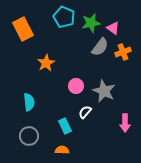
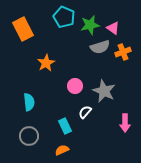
green star: moved 1 px left, 2 px down
gray semicircle: rotated 36 degrees clockwise
pink circle: moved 1 px left
orange semicircle: rotated 24 degrees counterclockwise
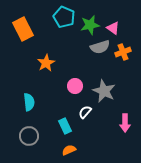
orange semicircle: moved 7 px right
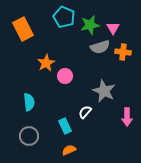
pink triangle: rotated 24 degrees clockwise
orange cross: rotated 28 degrees clockwise
pink circle: moved 10 px left, 10 px up
pink arrow: moved 2 px right, 6 px up
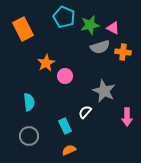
pink triangle: rotated 32 degrees counterclockwise
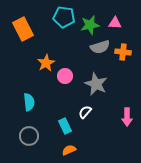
cyan pentagon: rotated 15 degrees counterclockwise
pink triangle: moved 2 px right, 5 px up; rotated 24 degrees counterclockwise
gray star: moved 8 px left, 7 px up
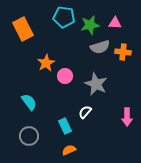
cyan semicircle: rotated 30 degrees counterclockwise
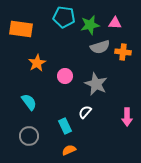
orange rectangle: moved 2 px left; rotated 55 degrees counterclockwise
orange star: moved 9 px left
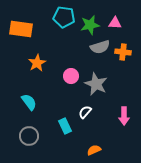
pink circle: moved 6 px right
pink arrow: moved 3 px left, 1 px up
orange semicircle: moved 25 px right
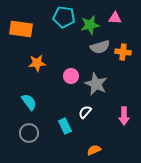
pink triangle: moved 5 px up
orange star: rotated 24 degrees clockwise
gray circle: moved 3 px up
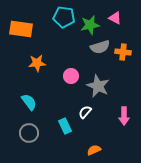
pink triangle: rotated 24 degrees clockwise
gray star: moved 2 px right, 2 px down
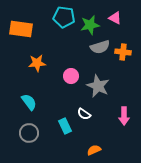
white semicircle: moved 1 px left, 2 px down; rotated 96 degrees counterclockwise
